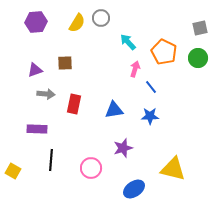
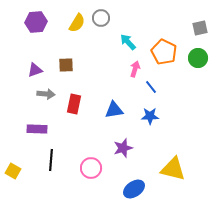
brown square: moved 1 px right, 2 px down
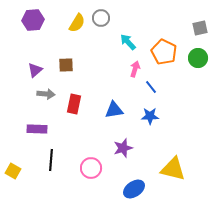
purple hexagon: moved 3 px left, 2 px up
purple triangle: rotated 21 degrees counterclockwise
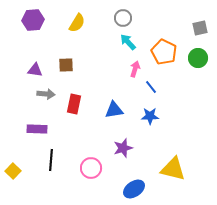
gray circle: moved 22 px right
purple triangle: rotated 49 degrees clockwise
yellow square: rotated 14 degrees clockwise
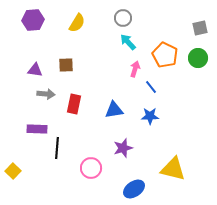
orange pentagon: moved 1 px right, 3 px down
black line: moved 6 px right, 12 px up
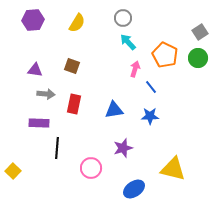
gray square: moved 4 px down; rotated 21 degrees counterclockwise
brown square: moved 6 px right, 1 px down; rotated 21 degrees clockwise
purple rectangle: moved 2 px right, 6 px up
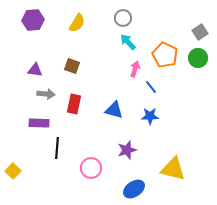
blue triangle: rotated 24 degrees clockwise
purple star: moved 4 px right, 2 px down
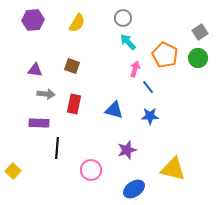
blue line: moved 3 px left
pink circle: moved 2 px down
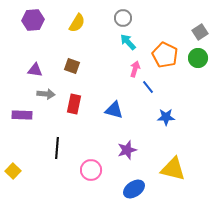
blue star: moved 16 px right, 1 px down
purple rectangle: moved 17 px left, 8 px up
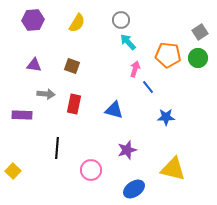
gray circle: moved 2 px left, 2 px down
orange pentagon: moved 3 px right; rotated 20 degrees counterclockwise
purple triangle: moved 1 px left, 5 px up
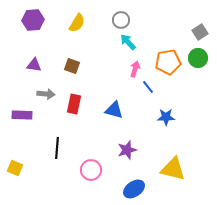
orange pentagon: moved 7 px down; rotated 15 degrees counterclockwise
yellow square: moved 2 px right, 3 px up; rotated 21 degrees counterclockwise
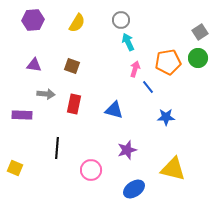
cyan arrow: rotated 18 degrees clockwise
